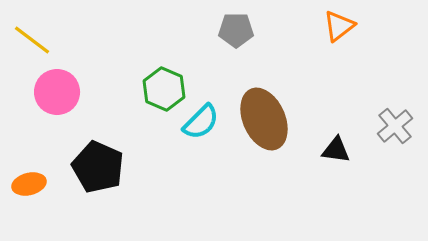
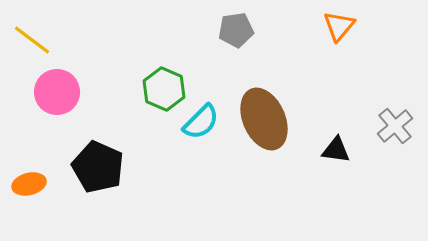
orange triangle: rotated 12 degrees counterclockwise
gray pentagon: rotated 8 degrees counterclockwise
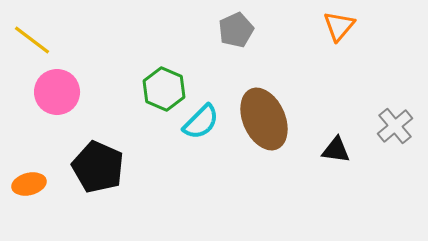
gray pentagon: rotated 16 degrees counterclockwise
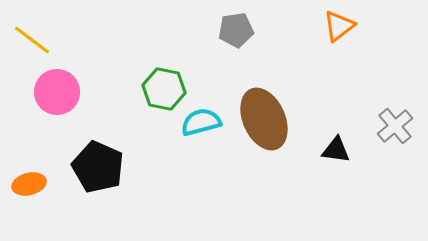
orange triangle: rotated 12 degrees clockwise
gray pentagon: rotated 16 degrees clockwise
green hexagon: rotated 12 degrees counterclockwise
cyan semicircle: rotated 150 degrees counterclockwise
